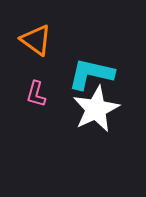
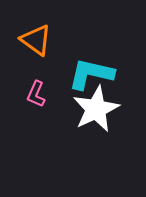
pink L-shape: rotated 8 degrees clockwise
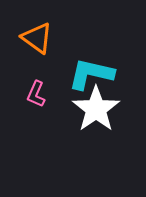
orange triangle: moved 1 px right, 2 px up
white star: rotated 9 degrees counterclockwise
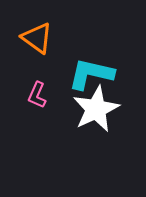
pink L-shape: moved 1 px right, 1 px down
white star: rotated 9 degrees clockwise
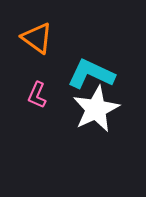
cyan L-shape: rotated 12 degrees clockwise
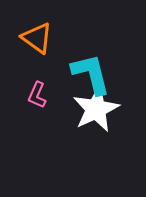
cyan L-shape: rotated 51 degrees clockwise
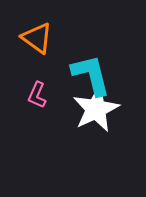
cyan L-shape: moved 1 px down
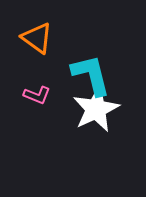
pink L-shape: rotated 92 degrees counterclockwise
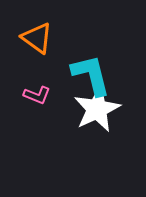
white star: moved 1 px right
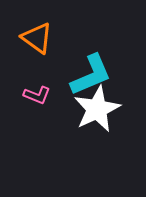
cyan L-shape: rotated 81 degrees clockwise
